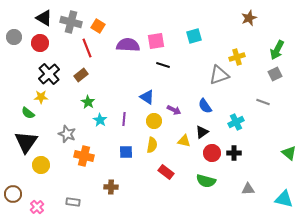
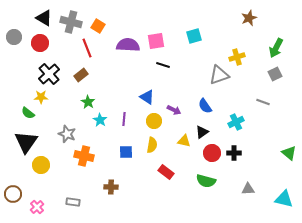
green arrow at (277, 50): moved 1 px left, 2 px up
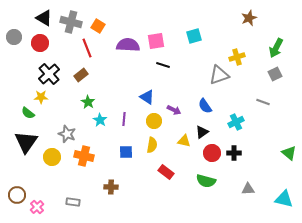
yellow circle at (41, 165): moved 11 px right, 8 px up
brown circle at (13, 194): moved 4 px right, 1 px down
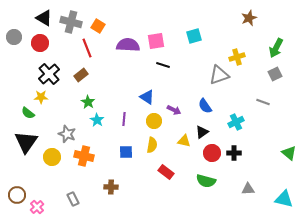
cyan star at (100, 120): moved 3 px left
gray rectangle at (73, 202): moved 3 px up; rotated 56 degrees clockwise
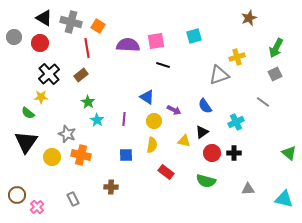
red line at (87, 48): rotated 12 degrees clockwise
gray line at (263, 102): rotated 16 degrees clockwise
blue square at (126, 152): moved 3 px down
orange cross at (84, 156): moved 3 px left, 1 px up
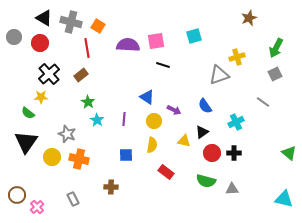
orange cross at (81, 155): moved 2 px left, 4 px down
gray triangle at (248, 189): moved 16 px left
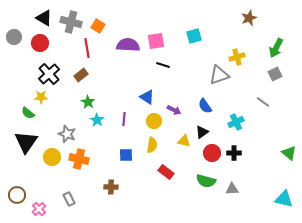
gray rectangle at (73, 199): moved 4 px left
pink cross at (37, 207): moved 2 px right, 2 px down
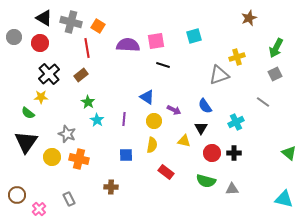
black triangle at (202, 132): moved 1 px left, 4 px up; rotated 24 degrees counterclockwise
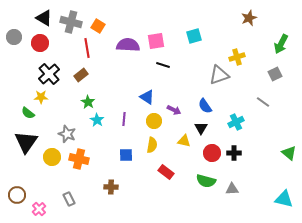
green arrow at (276, 48): moved 5 px right, 4 px up
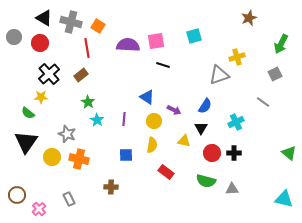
blue semicircle at (205, 106): rotated 112 degrees counterclockwise
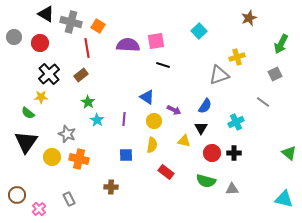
black triangle at (44, 18): moved 2 px right, 4 px up
cyan square at (194, 36): moved 5 px right, 5 px up; rotated 28 degrees counterclockwise
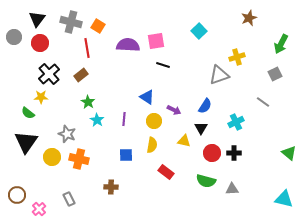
black triangle at (46, 14): moved 9 px left, 5 px down; rotated 36 degrees clockwise
